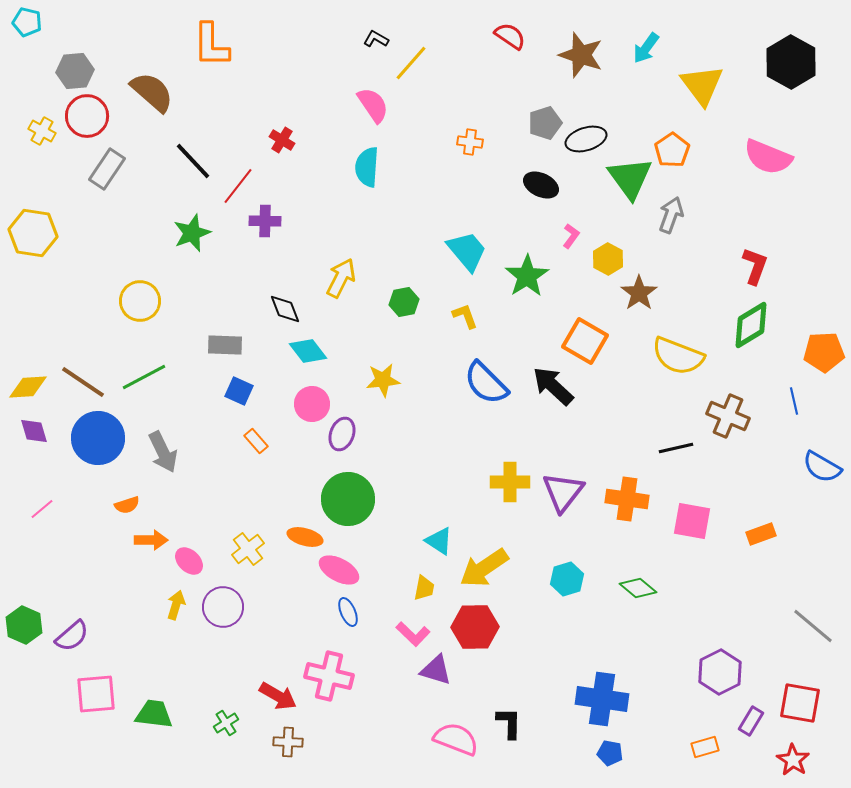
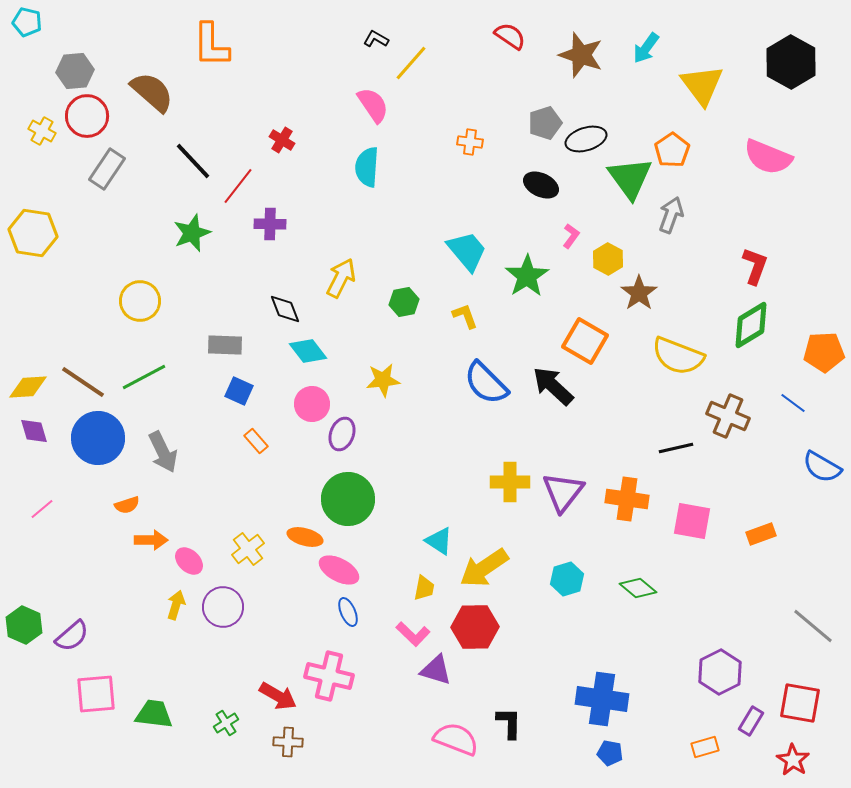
purple cross at (265, 221): moved 5 px right, 3 px down
blue line at (794, 401): moved 1 px left, 2 px down; rotated 40 degrees counterclockwise
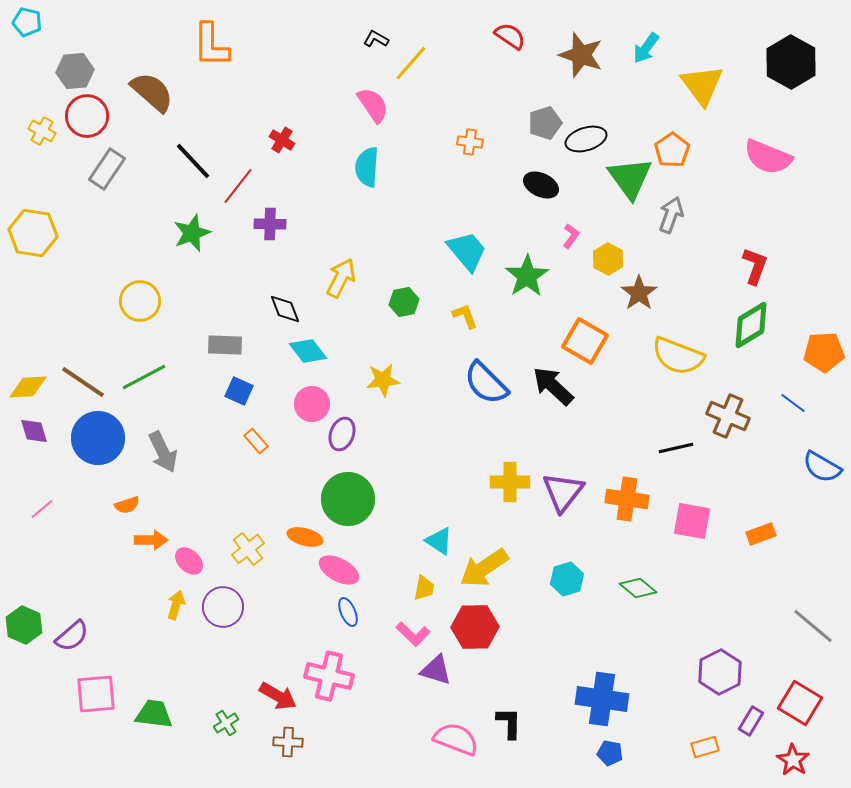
red square at (800, 703): rotated 21 degrees clockwise
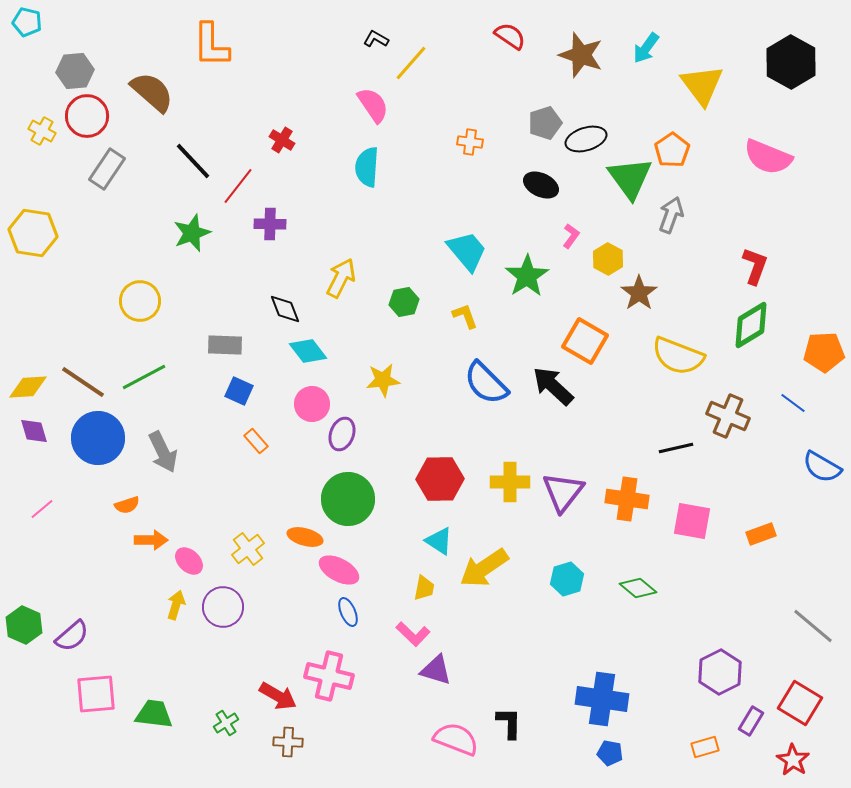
red hexagon at (475, 627): moved 35 px left, 148 px up
